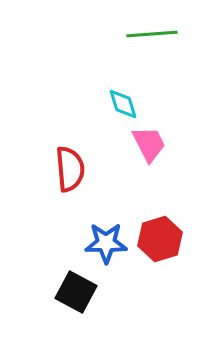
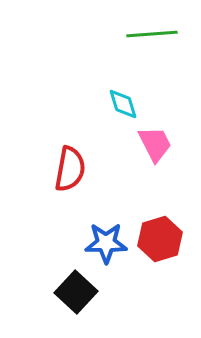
pink trapezoid: moved 6 px right
red semicircle: rotated 15 degrees clockwise
black square: rotated 15 degrees clockwise
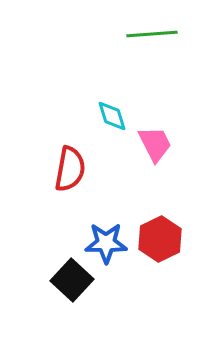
cyan diamond: moved 11 px left, 12 px down
red hexagon: rotated 9 degrees counterclockwise
black square: moved 4 px left, 12 px up
